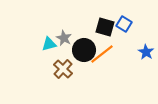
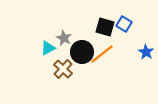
cyan triangle: moved 1 px left, 4 px down; rotated 14 degrees counterclockwise
black circle: moved 2 px left, 2 px down
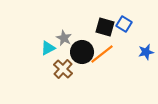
blue star: rotated 28 degrees clockwise
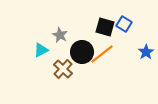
gray star: moved 4 px left, 3 px up
cyan triangle: moved 7 px left, 2 px down
blue star: rotated 21 degrees counterclockwise
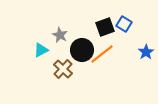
black square: rotated 36 degrees counterclockwise
black circle: moved 2 px up
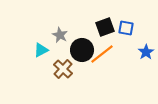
blue square: moved 2 px right, 4 px down; rotated 21 degrees counterclockwise
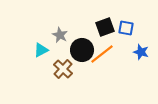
blue star: moved 5 px left; rotated 21 degrees counterclockwise
